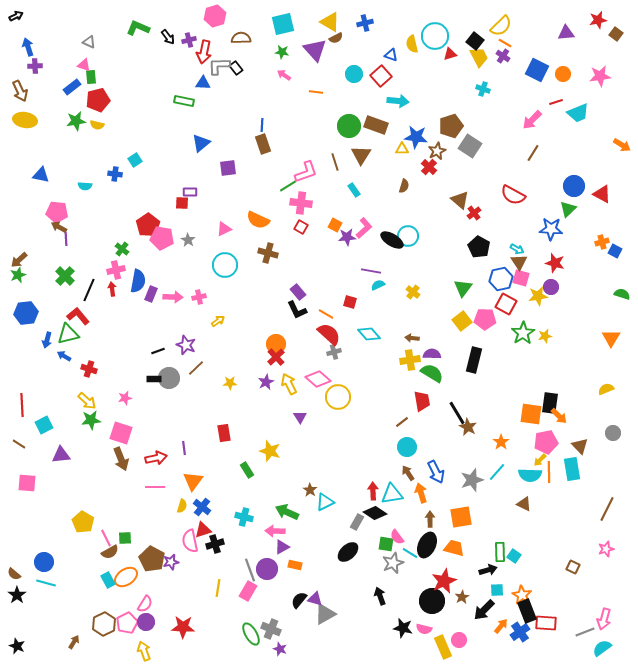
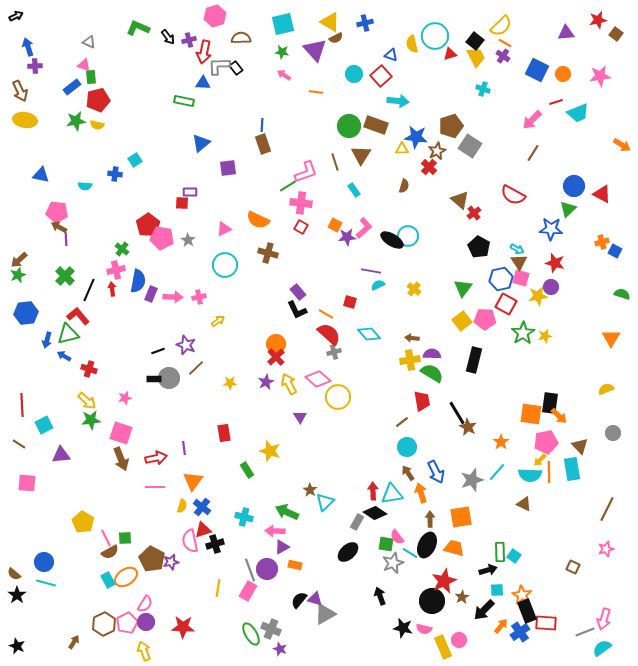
yellow trapezoid at (479, 57): moved 3 px left
yellow cross at (413, 292): moved 1 px right, 3 px up
cyan triangle at (325, 502): rotated 18 degrees counterclockwise
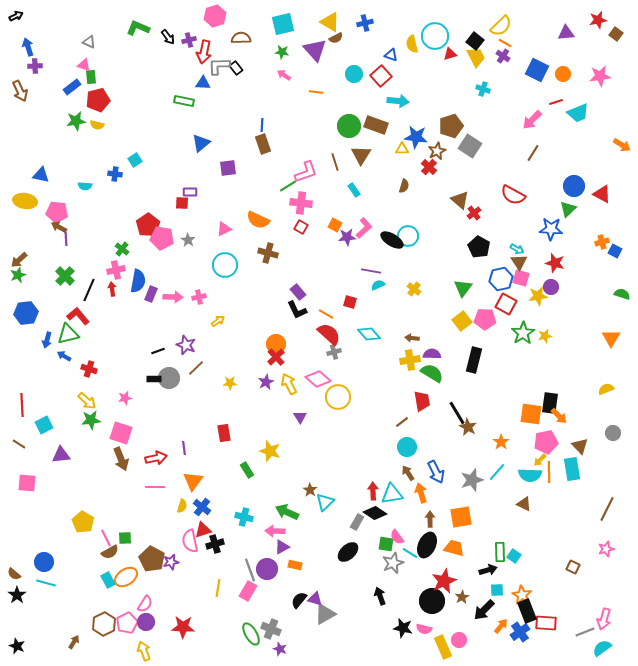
yellow ellipse at (25, 120): moved 81 px down
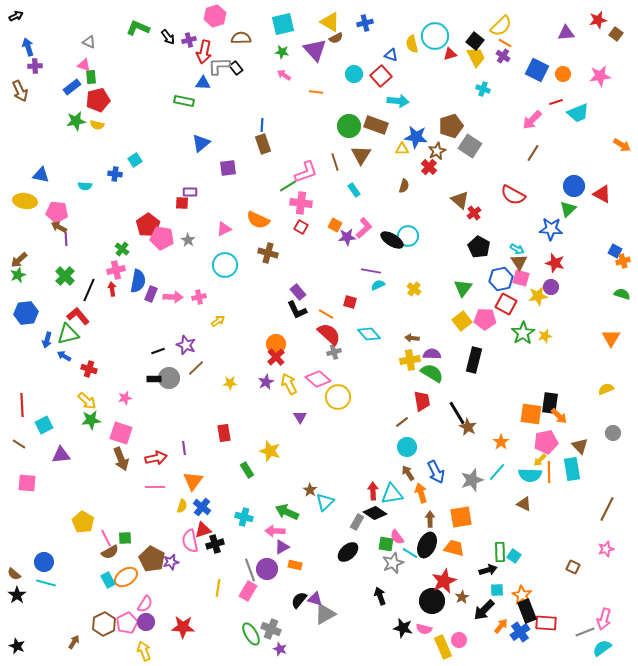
orange cross at (602, 242): moved 21 px right, 19 px down
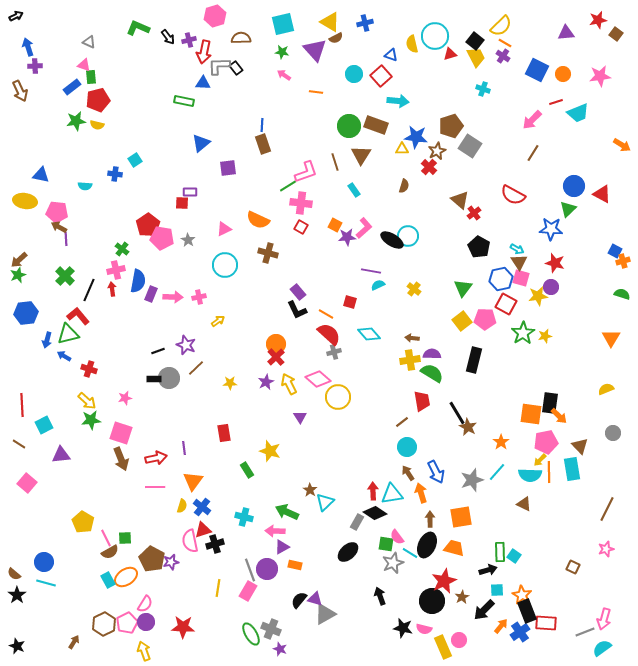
pink square at (27, 483): rotated 36 degrees clockwise
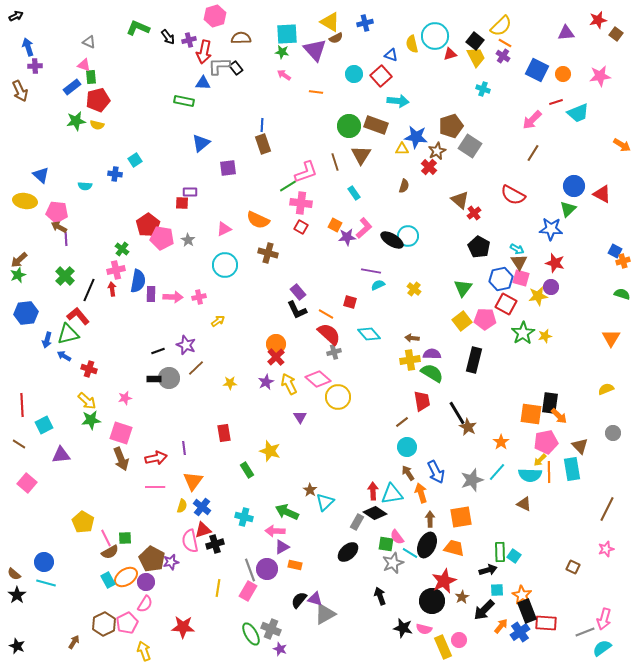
cyan square at (283, 24): moved 4 px right, 10 px down; rotated 10 degrees clockwise
blue triangle at (41, 175): rotated 30 degrees clockwise
cyan rectangle at (354, 190): moved 3 px down
purple rectangle at (151, 294): rotated 21 degrees counterclockwise
purple circle at (146, 622): moved 40 px up
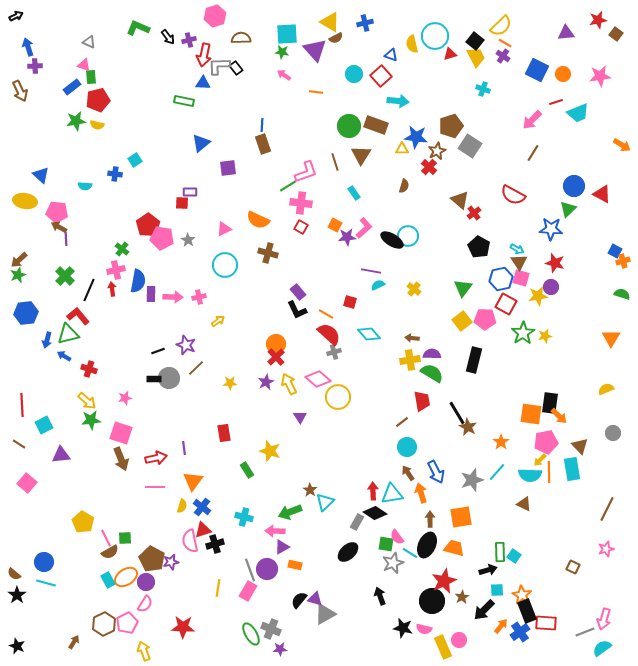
red arrow at (204, 52): moved 3 px down
green arrow at (287, 512): moved 3 px right; rotated 45 degrees counterclockwise
purple star at (280, 649): rotated 24 degrees counterclockwise
